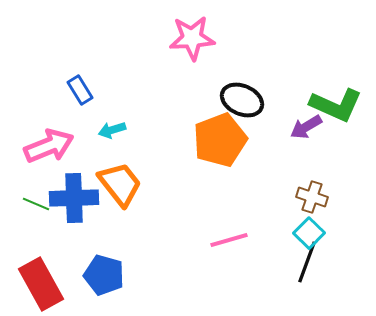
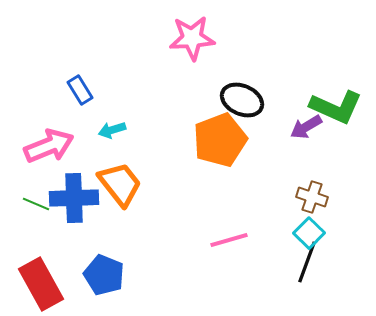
green L-shape: moved 2 px down
blue pentagon: rotated 6 degrees clockwise
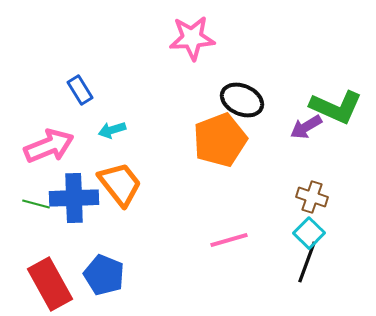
green line: rotated 8 degrees counterclockwise
red rectangle: moved 9 px right
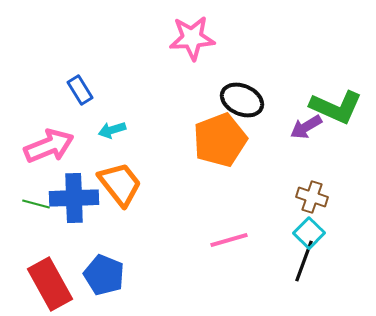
black line: moved 3 px left, 1 px up
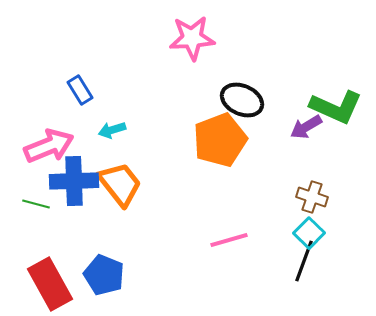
blue cross: moved 17 px up
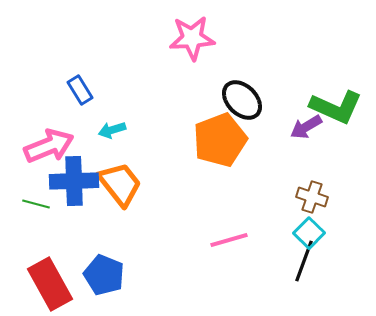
black ellipse: rotated 21 degrees clockwise
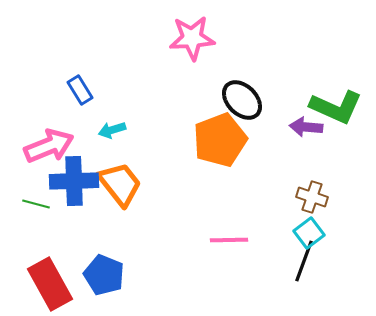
purple arrow: rotated 36 degrees clockwise
cyan square: rotated 8 degrees clockwise
pink line: rotated 15 degrees clockwise
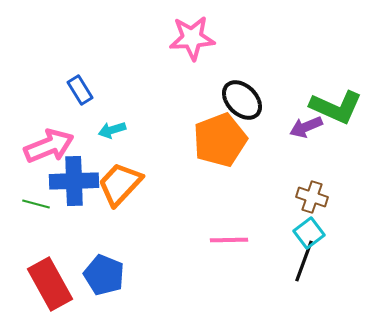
purple arrow: rotated 28 degrees counterclockwise
orange trapezoid: rotated 99 degrees counterclockwise
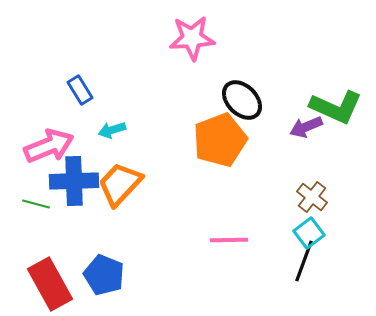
brown cross: rotated 20 degrees clockwise
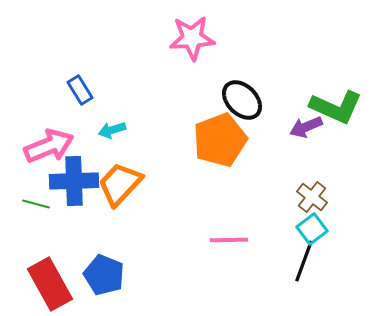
cyan square: moved 3 px right, 4 px up
